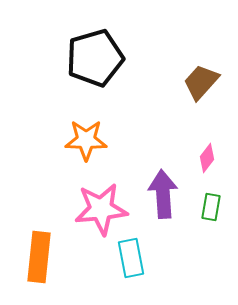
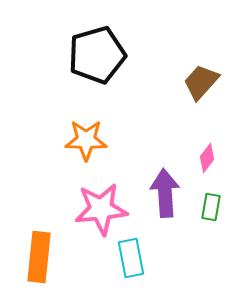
black pentagon: moved 2 px right, 3 px up
purple arrow: moved 2 px right, 1 px up
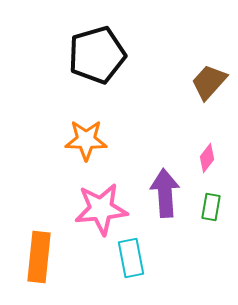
brown trapezoid: moved 8 px right
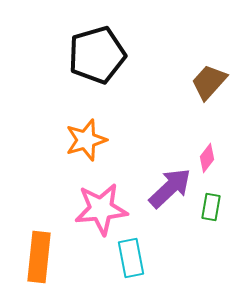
orange star: rotated 18 degrees counterclockwise
purple arrow: moved 5 px right, 5 px up; rotated 51 degrees clockwise
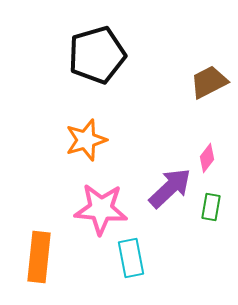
brown trapezoid: rotated 21 degrees clockwise
pink star: rotated 10 degrees clockwise
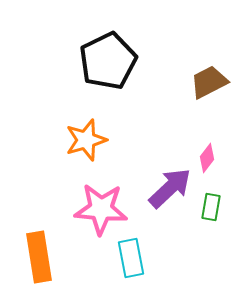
black pentagon: moved 11 px right, 6 px down; rotated 10 degrees counterclockwise
orange rectangle: rotated 15 degrees counterclockwise
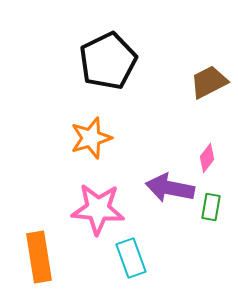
orange star: moved 5 px right, 2 px up
purple arrow: rotated 126 degrees counterclockwise
pink star: moved 3 px left
cyan rectangle: rotated 9 degrees counterclockwise
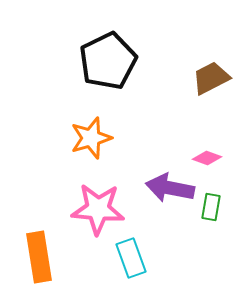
brown trapezoid: moved 2 px right, 4 px up
pink diamond: rotated 72 degrees clockwise
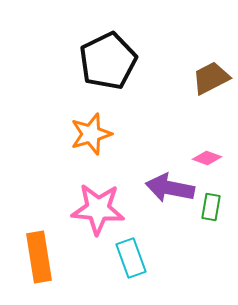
orange star: moved 4 px up
